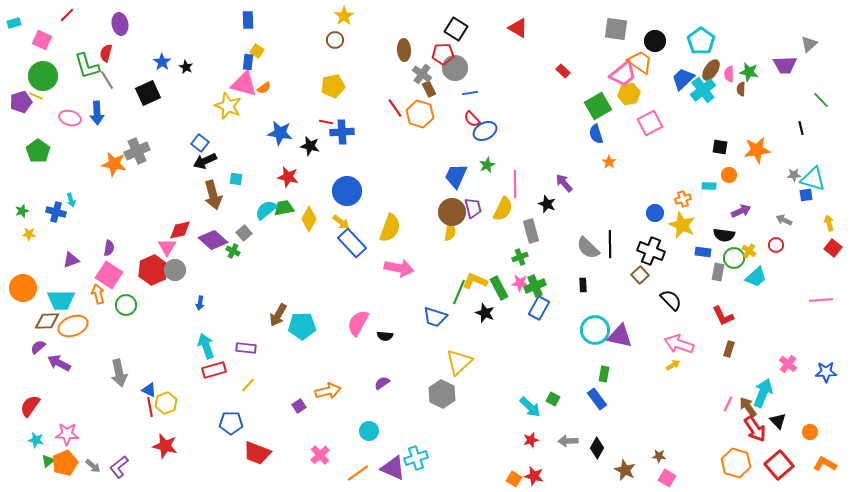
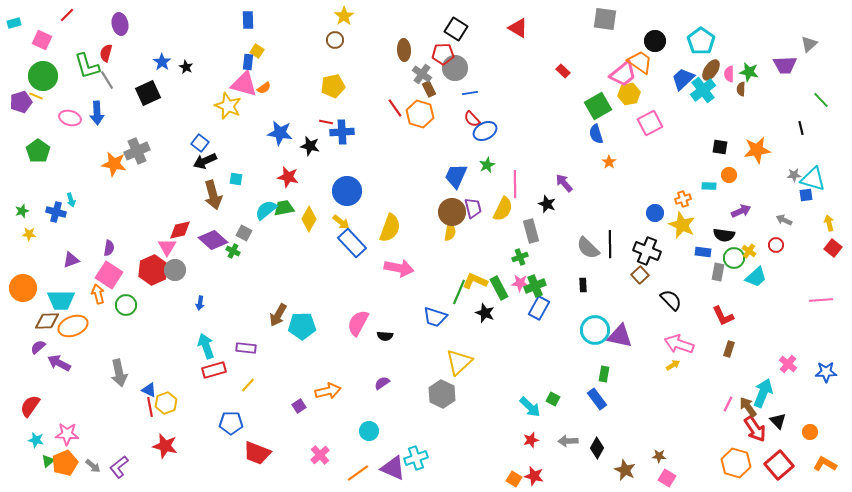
gray square at (616, 29): moved 11 px left, 10 px up
gray square at (244, 233): rotated 21 degrees counterclockwise
black cross at (651, 251): moved 4 px left
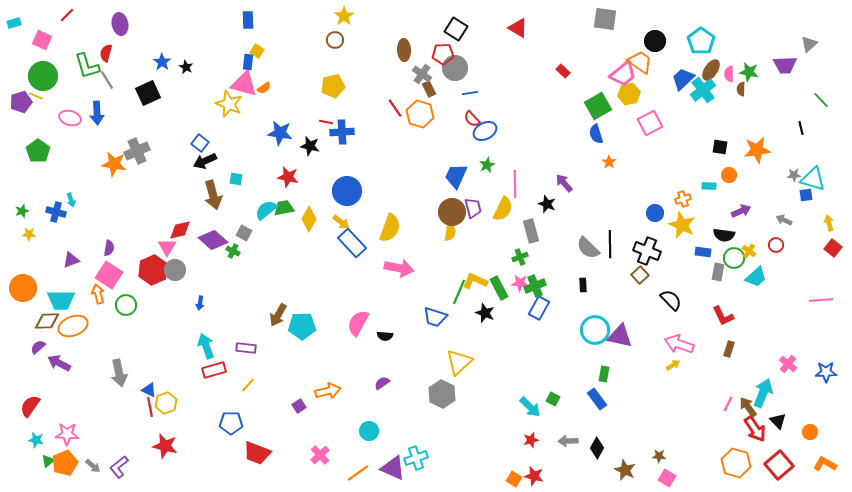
yellow star at (228, 106): moved 1 px right, 2 px up
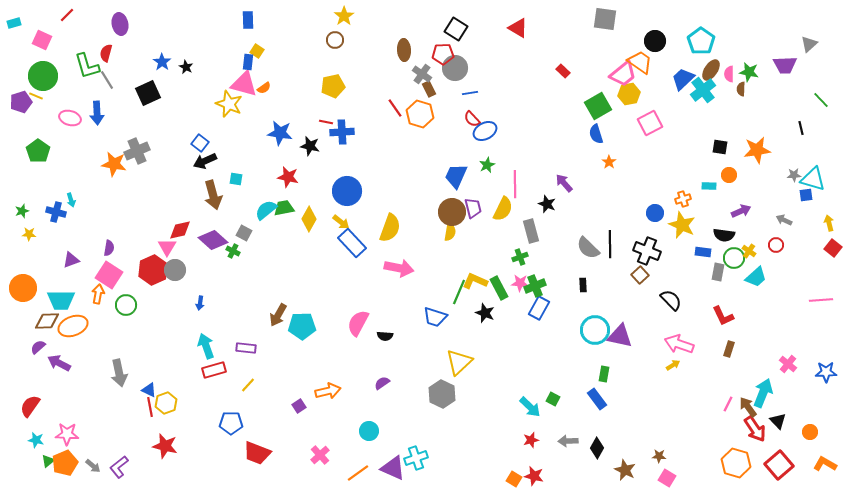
orange arrow at (98, 294): rotated 24 degrees clockwise
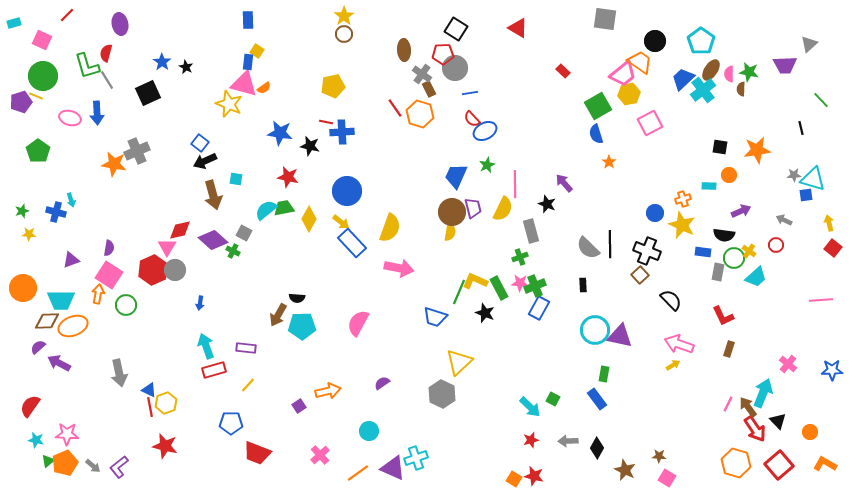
brown circle at (335, 40): moved 9 px right, 6 px up
black semicircle at (385, 336): moved 88 px left, 38 px up
blue star at (826, 372): moved 6 px right, 2 px up
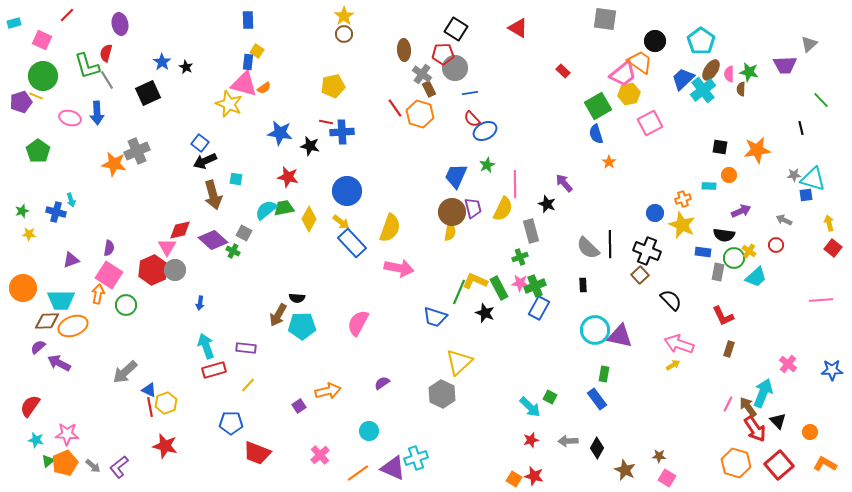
gray arrow at (119, 373): moved 6 px right, 1 px up; rotated 60 degrees clockwise
green square at (553, 399): moved 3 px left, 2 px up
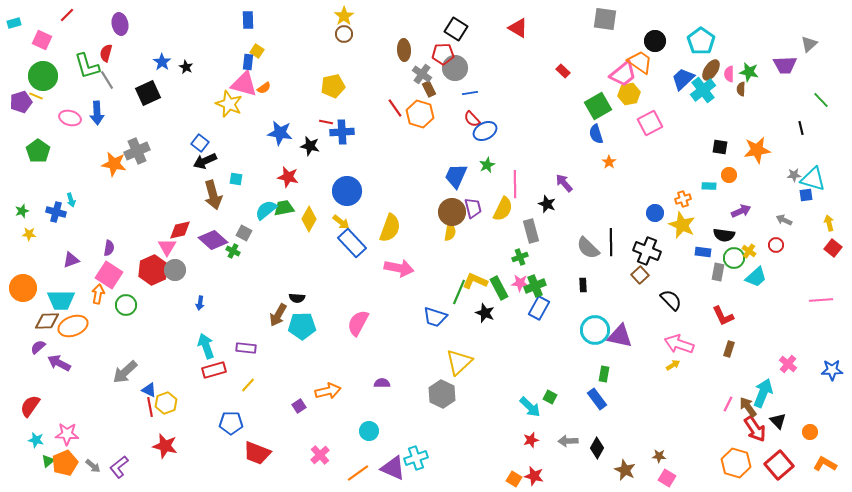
black line at (610, 244): moved 1 px right, 2 px up
purple semicircle at (382, 383): rotated 35 degrees clockwise
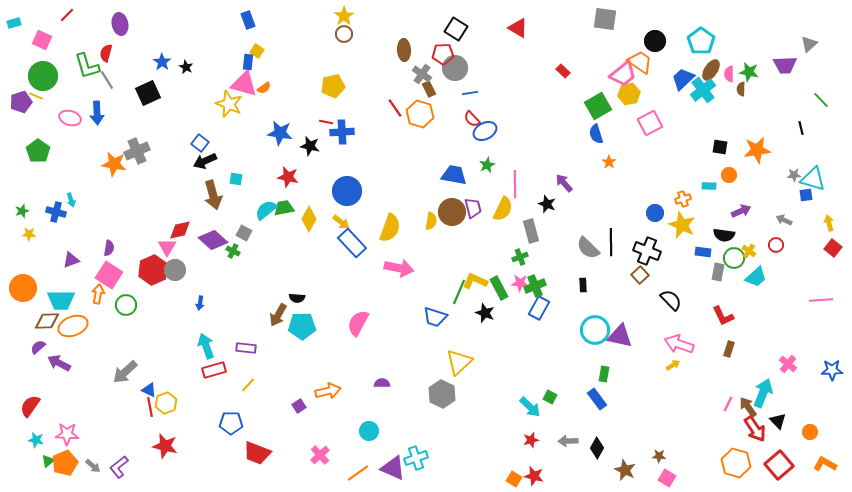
blue rectangle at (248, 20): rotated 18 degrees counterclockwise
blue trapezoid at (456, 176): moved 2 px left, 1 px up; rotated 76 degrees clockwise
yellow semicircle at (450, 232): moved 19 px left, 11 px up
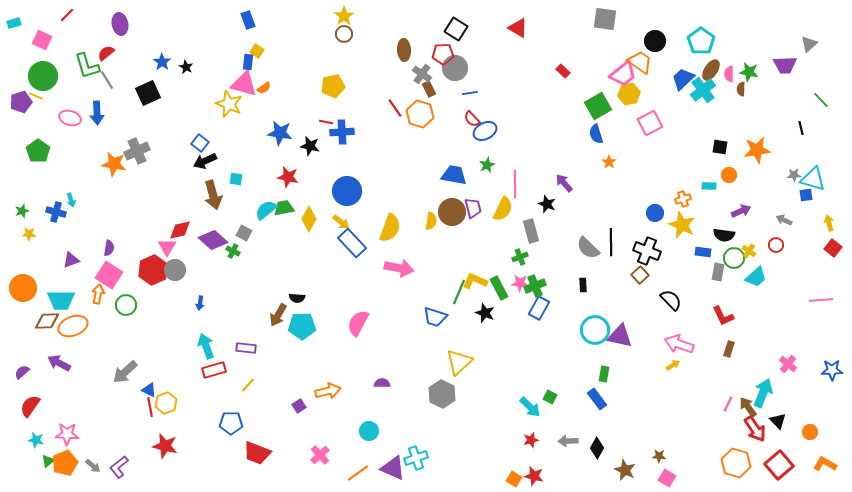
red semicircle at (106, 53): rotated 36 degrees clockwise
purple semicircle at (38, 347): moved 16 px left, 25 px down
